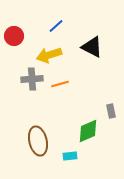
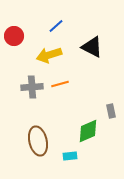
gray cross: moved 8 px down
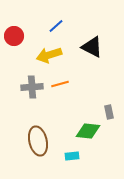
gray rectangle: moved 2 px left, 1 px down
green diamond: rotated 30 degrees clockwise
cyan rectangle: moved 2 px right
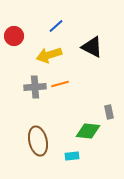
gray cross: moved 3 px right
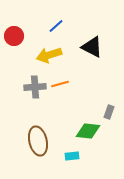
gray rectangle: rotated 32 degrees clockwise
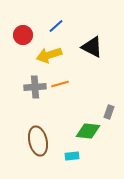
red circle: moved 9 px right, 1 px up
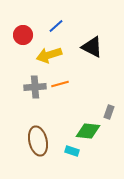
cyan rectangle: moved 5 px up; rotated 24 degrees clockwise
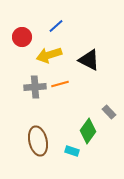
red circle: moved 1 px left, 2 px down
black triangle: moved 3 px left, 13 px down
gray rectangle: rotated 64 degrees counterclockwise
green diamond: rotated 60 degrees counterclockwise
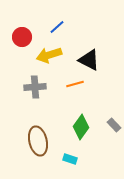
blue line: moved 1 px right, 1 px down
orange line: moved 15 px right
gray rectangle: moved 5 px right, 13 px down
green diamond: moved 7 px left, 4 px up
cyan rectangle: moved 2 px left, 8 px down
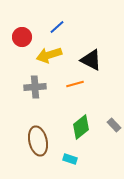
black triangle: moved 2 px right
green diamond: rotated 15 degrees clockwise
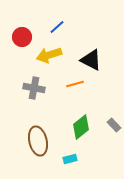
gray cross: moved 1 px left, 1 px down; rotated 15 degrees clockwise
cyan rectangle: rotated 32 degrees counterclockwise
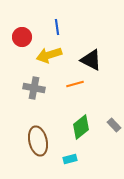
blue line: rotated 56 degrees counterclockwise
